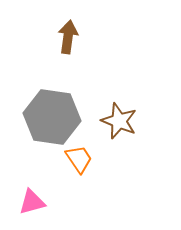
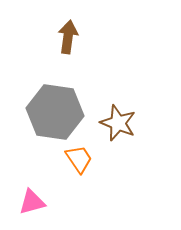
gray hexagon: moved 3 px right, 5 px up
brown star: moved 1 px left, 2 px down
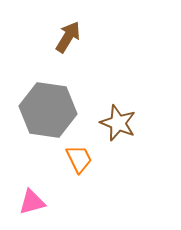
brown arrow: rotated 24 degrees clockwise
gray hexagon: moved 7 px left, 2 px up
orange trapezoid: rotated 8 degrees clockwise
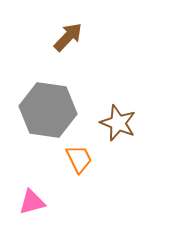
brown arrow: rotated 12 degrees clockwise
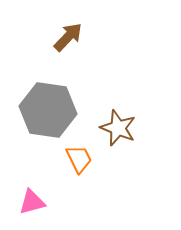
brown star: moved 5 px down
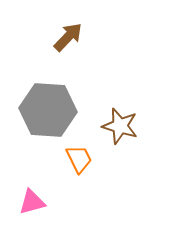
gray hexagon: rotated 4 degrees counterclockwise
brown star: moved 2 px right, 2 px up; rotated 6 degrees counterclockwise
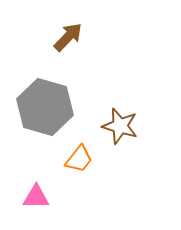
gray hexagon: moved 3 px left, 3 px up; rotated 12 degrees clockwise
orange trapezoid: rotated 64 degrees clockwise
pink triangle: moved 4 px right, 5 px up; rotated 16 degrees clockwise
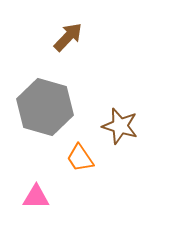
orange trapezoid: moved 1 px right, 1 px up; rotated 108 degrees clockwise
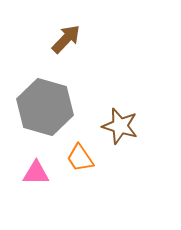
brown arrow: moved 2 px left, 2 px down
pink triangle: moved 24 px up
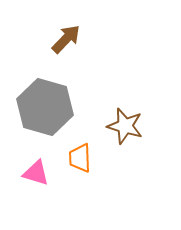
brown star: moved 5 px right
orange trapezoid: rotated 32 degrees clockwise
pink triangle: rotated 16 degrees clockwise
